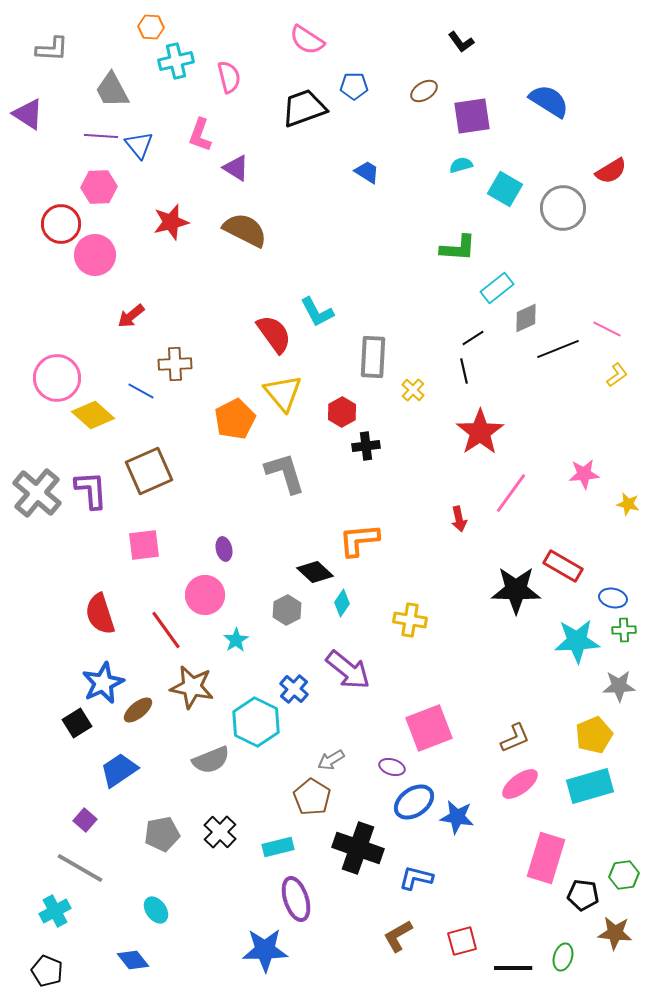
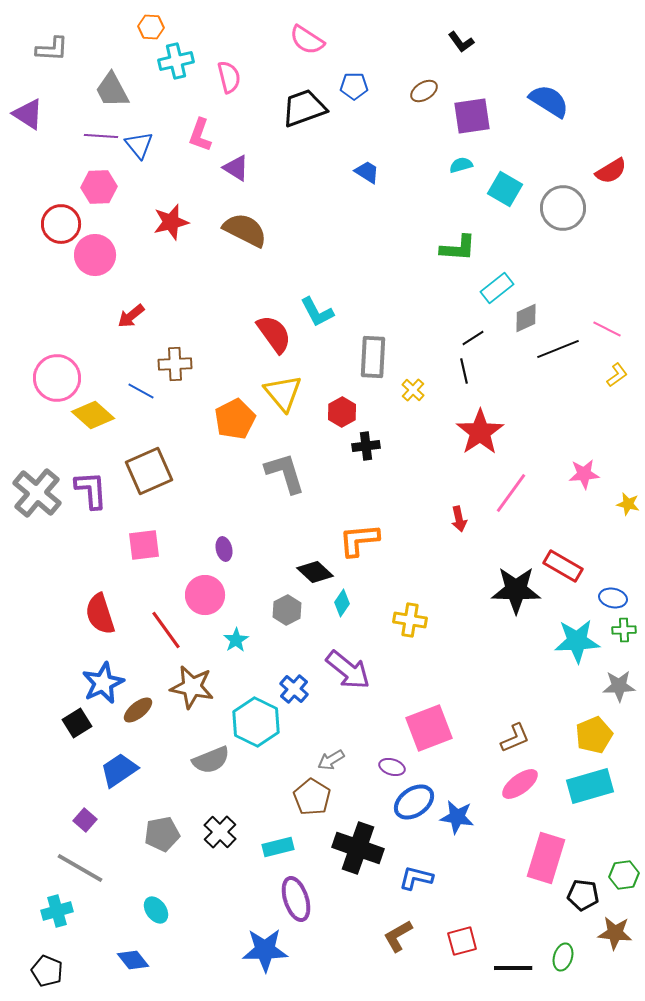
cyan cross at (55, 911): moved 2 px right; rotated 12 degrees clockwise
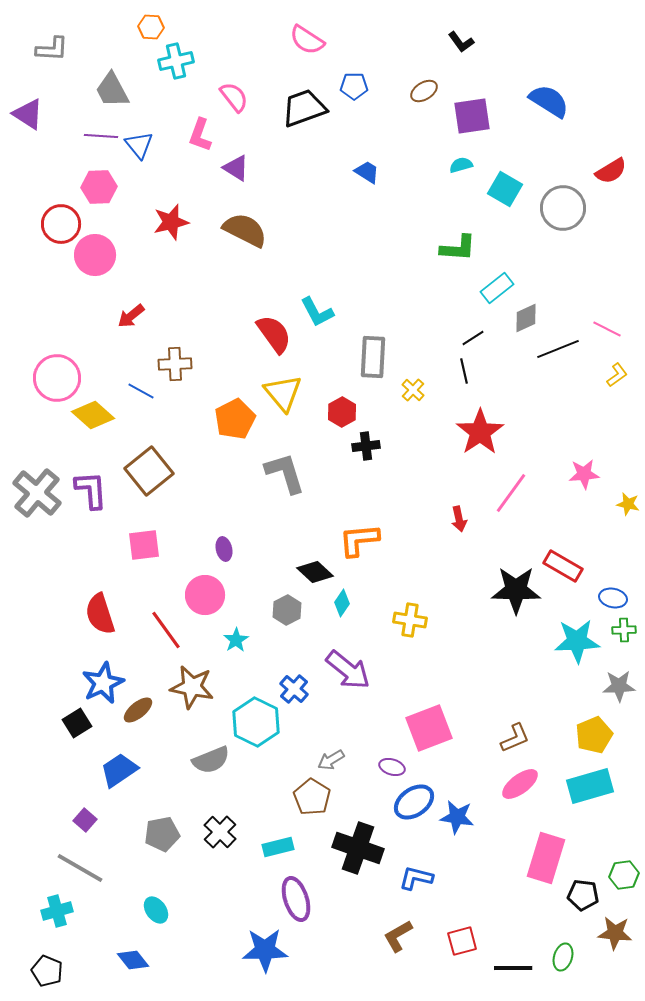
pink semicircle at (229, 77): moved 5 px right, 20 px down; rotated 24 degrees counterclockwise
brown square at (149, 471): rotated 15 degrees counterclockwise
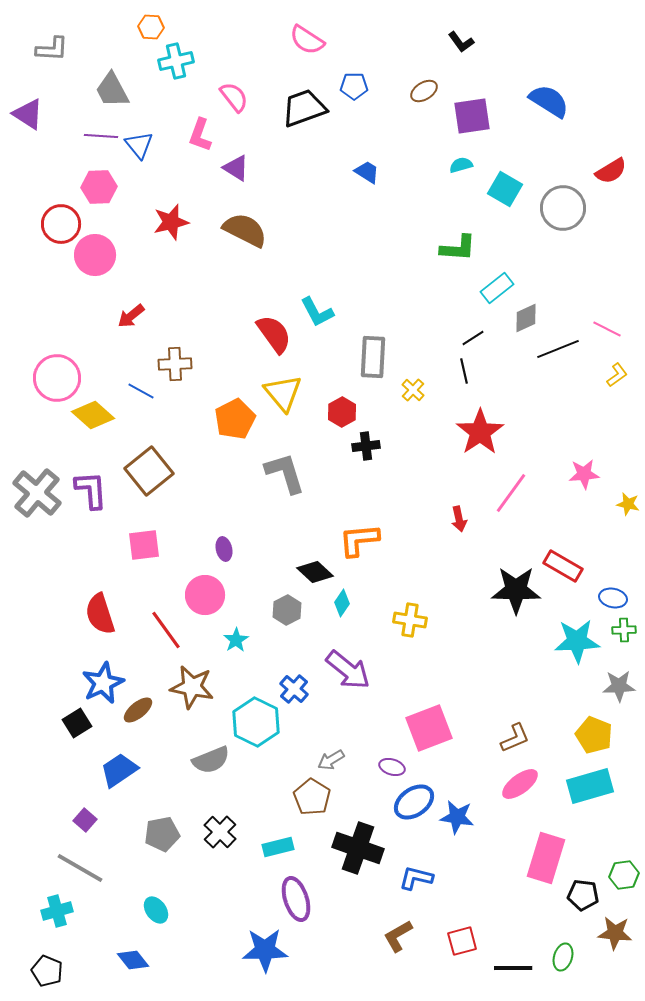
yellow pentagon at (594, 735): rotated 27 degrees counterclockwise
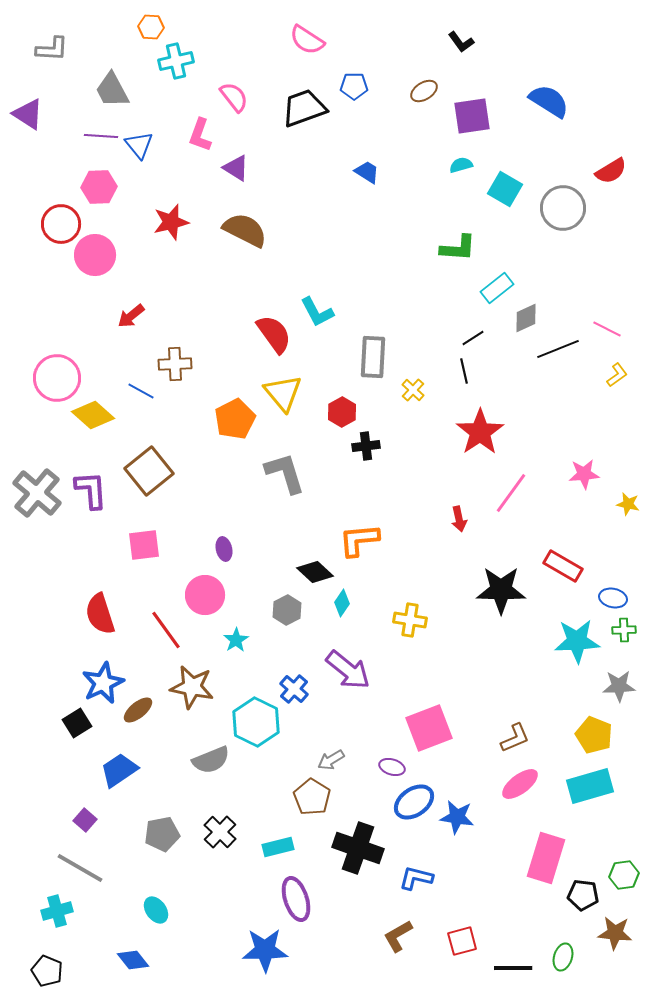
black star at (516, 590): moved 15 px left
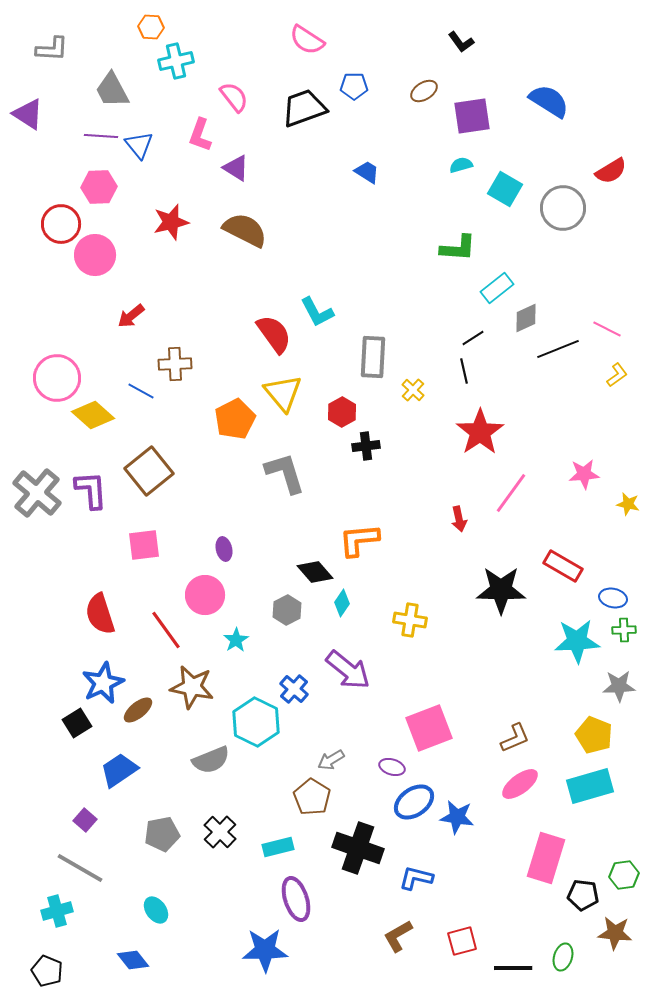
black diamond at (315, 572): rotated 6 degrees clockwise
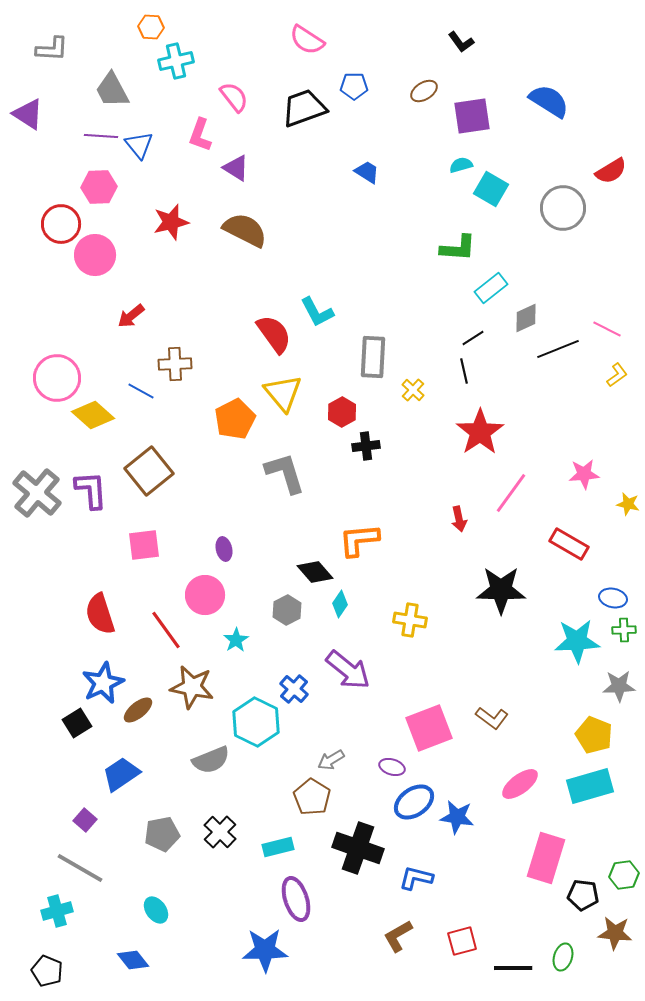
cyan square at (505, 189): moved 14 px left
cyan rectangle at (497, 288): moved 6 px left
red rectangle at (563, 566): moved 6 px right, 22 px up
cyan diamond at (342, 603): moved 2 px left, 1 px down
brown L-shape at (515, 738): moved 23 px left, 20 px up; rotated 60 degrees clockwise
blue trapezoid at (119, 770): moved 2 px right, 4 px down
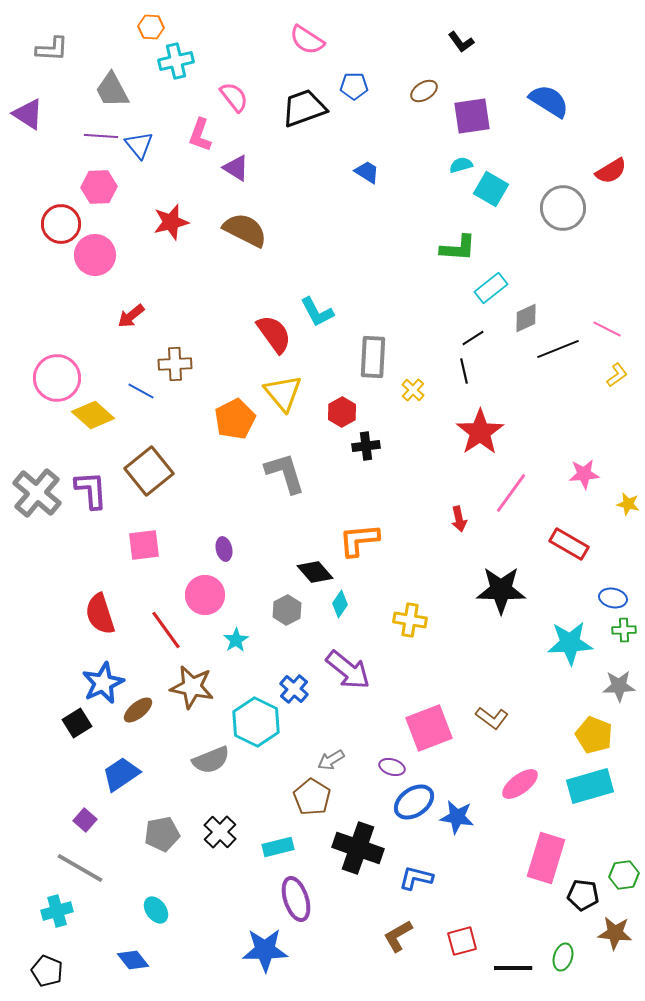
cyan star at (577, 641): moved 7 px left, 2 px down
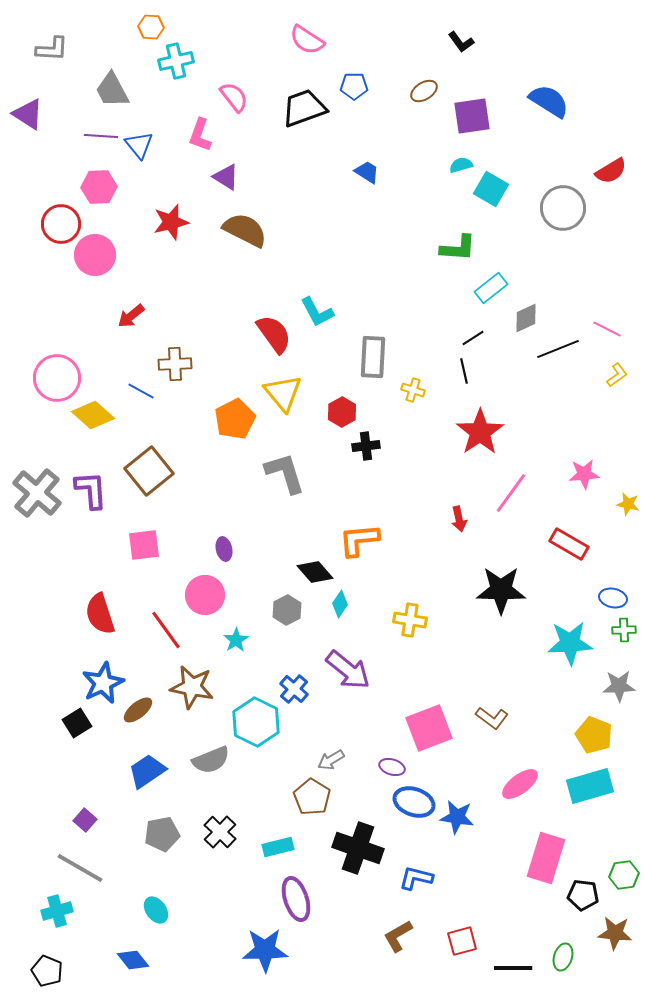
purple triangle at (236, 168): moved 10 px left, 9 px down
yellow cross at (413, 390): rotated 25 degrees counterclockwise
blue trapezoid at (121, 774): moved 26 px right, 3 px up
blue ellipse at (414, 802): rotated 54 degrees clockwise
